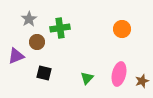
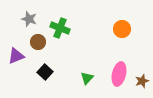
gray star: rotated 21 degrees counterclockwise
green cross: rotated 30 degrees clockwise
brown circle: moved 1 px right
black square: moved 1 px right, 1 px up; rotated 28 degrees clockwise
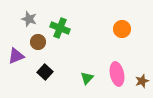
pink ellipse: moved 2 px left; rotated 25 degrees counterclockwise
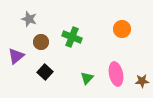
green cross: moved 12 px right, 9 px down
brown circle: moved 3 px right
purple triangle: rotated 18 degrees counterclockwise
pink ellipse: moved 1 px left
brown star: rotated 16 degrees clockwise
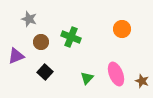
green cross: moved 1 px left
purple triangle: rotated 18 degrees clockwise
pink ellipse: rotated 10 degrees counterclockwise
brown star: rotated 24 degrees clockwise
